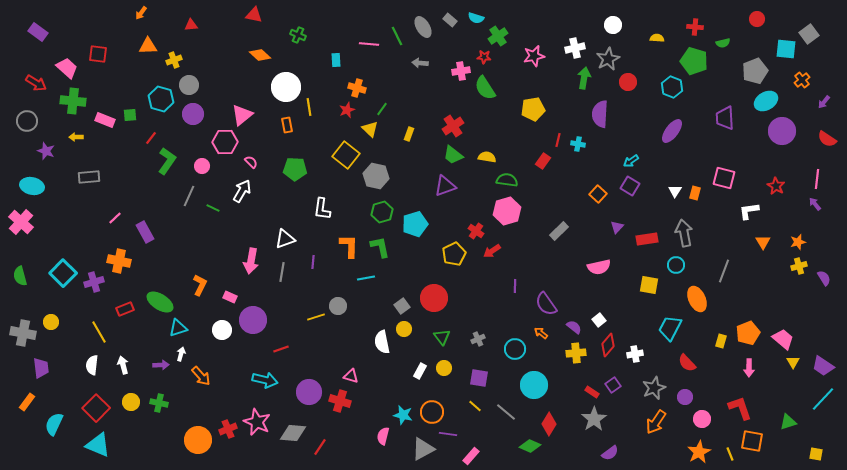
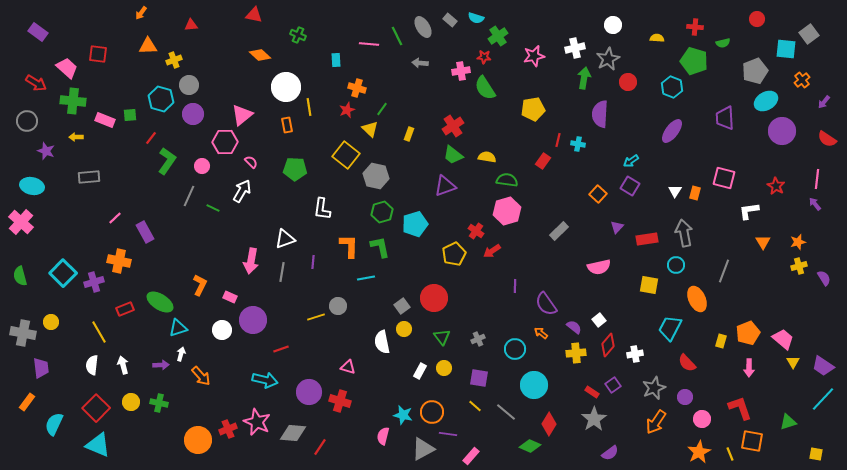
pink triangle at (351, 376): moved 3 px left, 9 px up
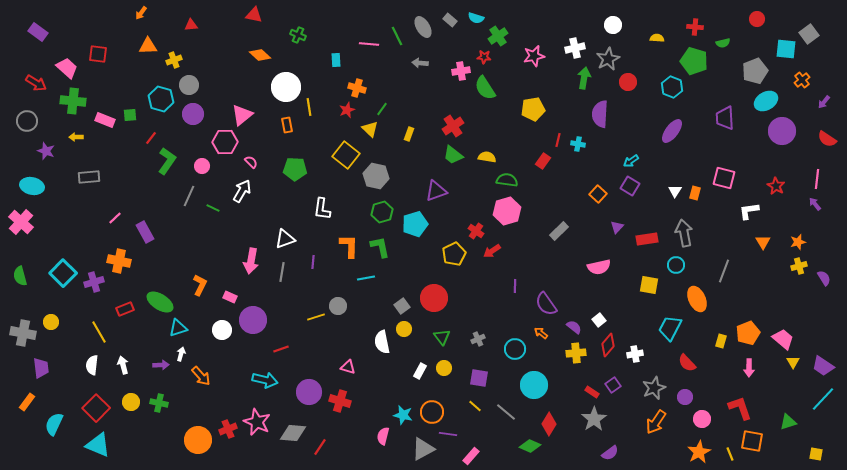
purple triangle at (445, 186): moved 9 px left, 5 px down
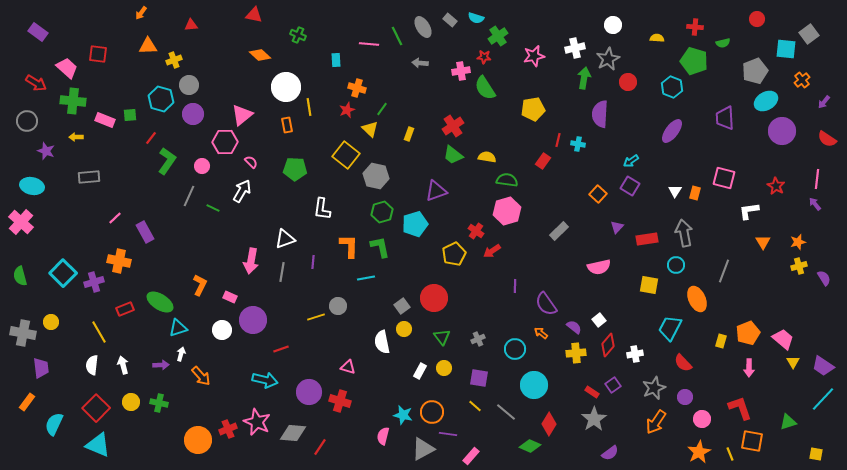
red semicircle at (687, 363): moved 4 px left
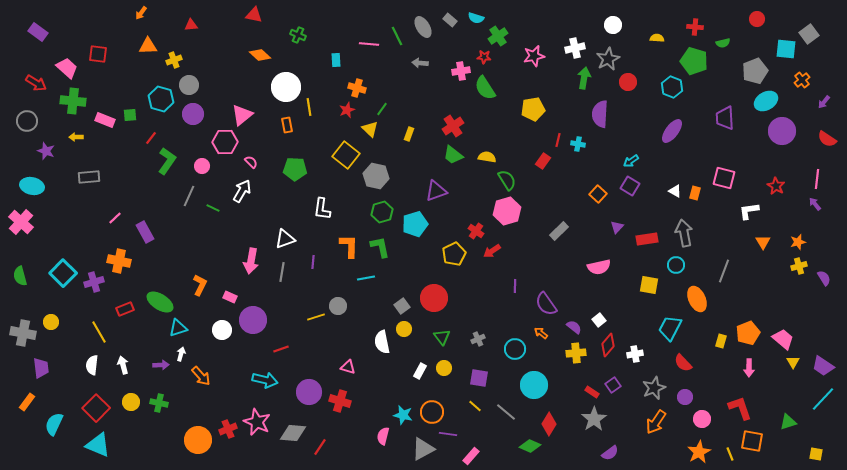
green semicircle at (507, 180): rotated 50 degrees clockwise
white triangle at (675, 191): rotated 32 degrees counterclockwise
